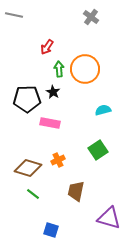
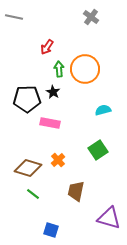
gray line: moved 2 px down
orange cross: rotated 16 degrees counterclockwise
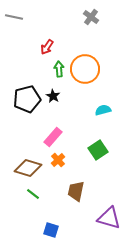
black star: moved 4 px down
black pentagon: rotated 12 degrees counterclockwise
pink rectangle: moved 3 px right, 14 px down; rotated 60 degrees counterclockwise
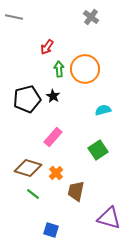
orange cross: moved 2 px left, 13 px down
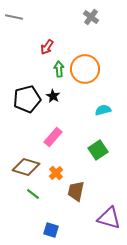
brown diamond: moved 2 px left, 1 px up
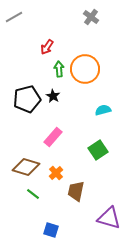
gray line: rotated 42 degrees counterclockwise
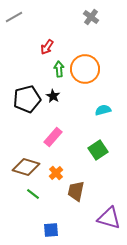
blue square: rotated 21 degrees counterclockwise
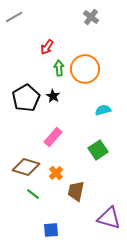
green arrow: moved 1 px up
black pentagon: moved 1 px left, 1 px up; rotated 16 degrees counterclockwise
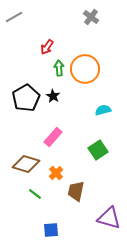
brown diamond: moved 3 px up
green line: moved 2 px right
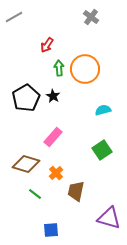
red arrow: moved 2 px up
green square: moved 4 px right
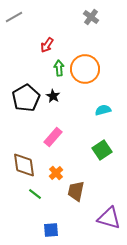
brown diamond: moved 2 px left, 1 px down; rotated 64 degrees clockwise
